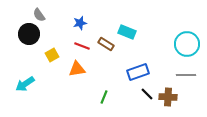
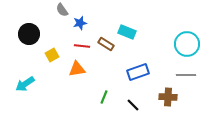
gray semicircle: moved 23 px right, 5 px up
red line: rotated 14 degrees counterclockwise
black line: moved 14 px left, 11 px down
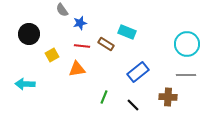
blue rectangle: rotated 20 degrees counterclockwise
cyan arrow: rotated 36 degrees clockwise
